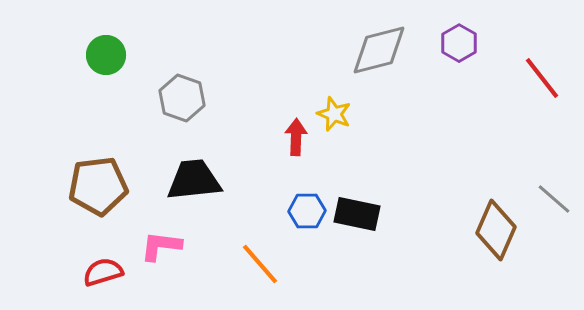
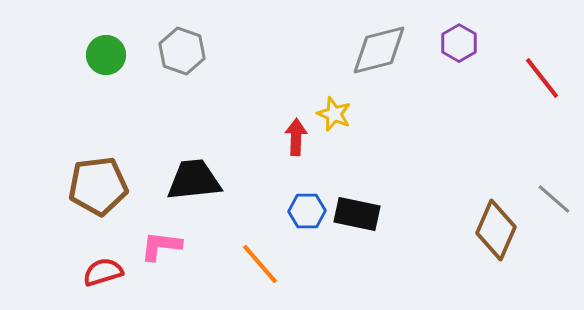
gray hexagon: moved 47 px up
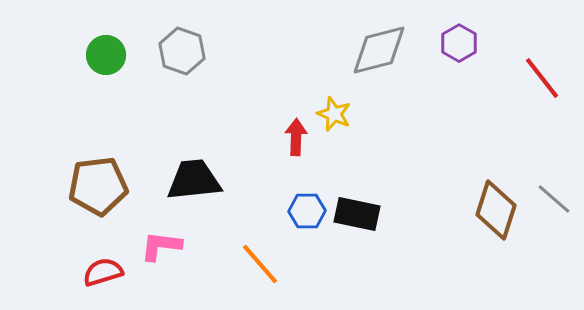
brown diamond: moved 20 px up; rotated 6 degrees counterclockwise
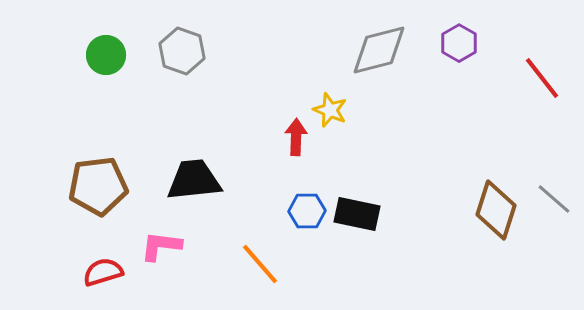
yellow star: moved 4 px left, 4 px up
